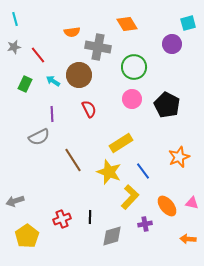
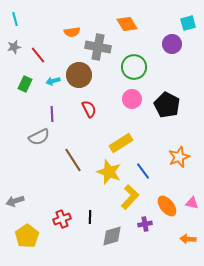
cyan arrow: rotated 48 degrees counterclockwise
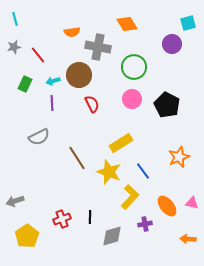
red semicircle: moved 3 px right, 5 px up
purple line: moved 11 px up
brown line: moved 4 px right, 2 px up
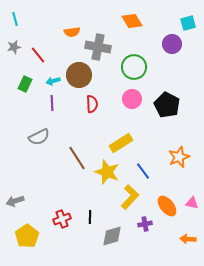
orange diamond: moved 5 px right, 3 px up
red semicircle: rotated 24 degrees clockwise
yellow star: moved 2 px left
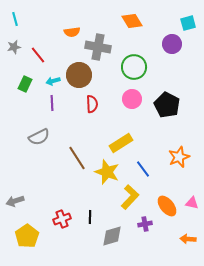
blue line: moved 2 px up
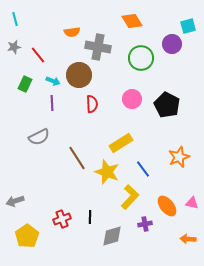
cyan square: moved 3 px down
green circle: moved 7 px right, 9 px up
cyan arrow: rotated 144 degrees counterclockwise
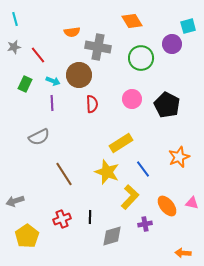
brown line: moved 13 px left, 16 px down
orange arrow: moved 5 px left, 14 px down
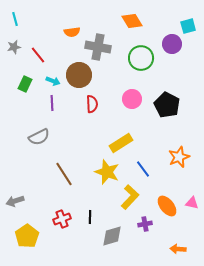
orange arrow: moved 5 px left, 4 px up
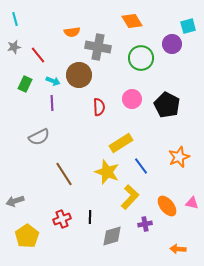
red semicircle: moved 7 px right, 3 px down
blue line: moved 2 px left, 3 px up
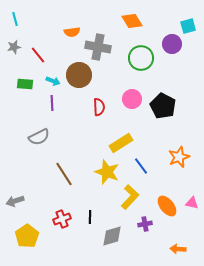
green rectangle: rotated 70 degrees clockwise
black pentagon: moved 4 px left, 1 px down
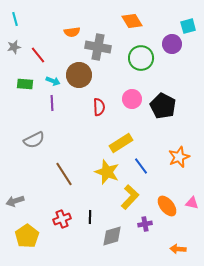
gray semicircle: moved 5 px left, 3 px down
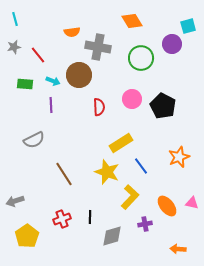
purple line: moved 1 px left, 2 px down
